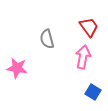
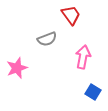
red trapezoid: moved 18 px left, 12 px up
gray semicircle: rotated 96 degrees counterclockwise
pink star: rotated 30 degrees counterclockwise
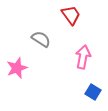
gray semicircle: moved 6 px left; rotated 126 degrees counterclockwise
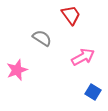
gray semicircle: moved 1 px right, 1 px up
pink arrow: rotated 50 degrees clockwise
pink star: moved 2 px down
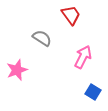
pink arrow: rotated 35 degrees counterclockwise
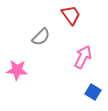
gray semicircle: moved 1 px left, 1 px up; rotated 102 degrees clockwise
pink star: rotated 25 degrees clockwise
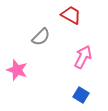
red trapezoid: rotated 25 degrees counterclockwise
pink star: rotated 15 degrees clockwise
blue square: moved 12 px left, 3 px down
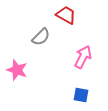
red trapezoid: moved 5 px left
blue square: rotated 21 degrees counterclockwise
